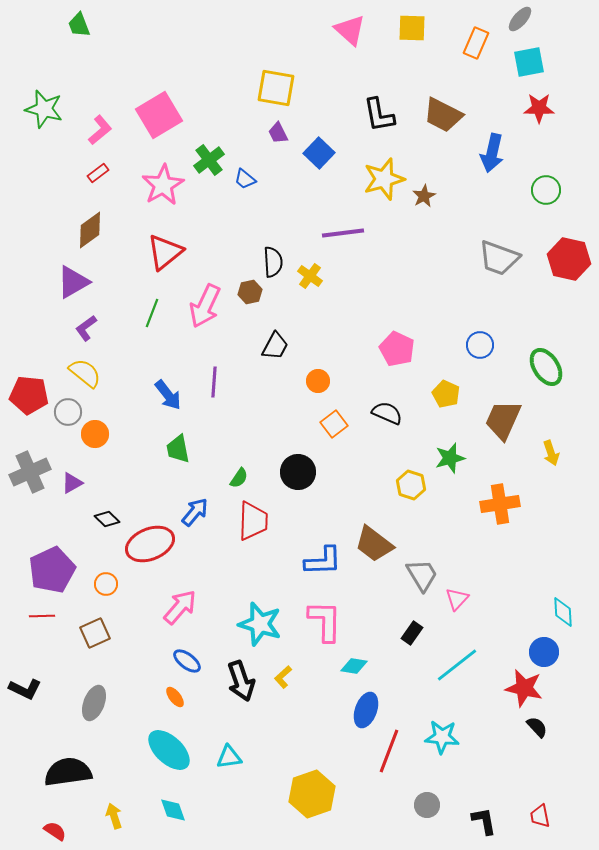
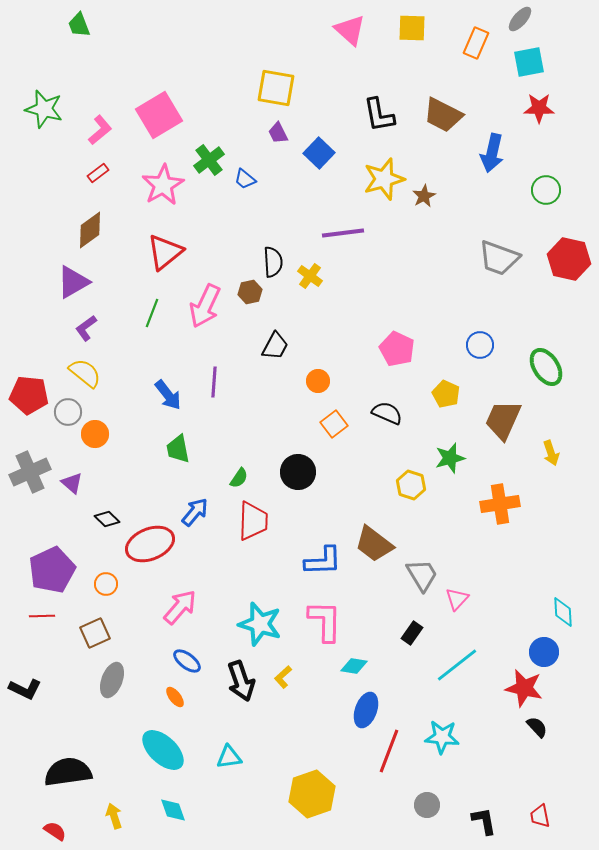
purple triangle at (72, 483): rotated 50 degrees counterclockwise
gray ellipse at (94, 703): moved 18 px right, 23 px up
cyan ellipse at (169, 750): moved 6 px left
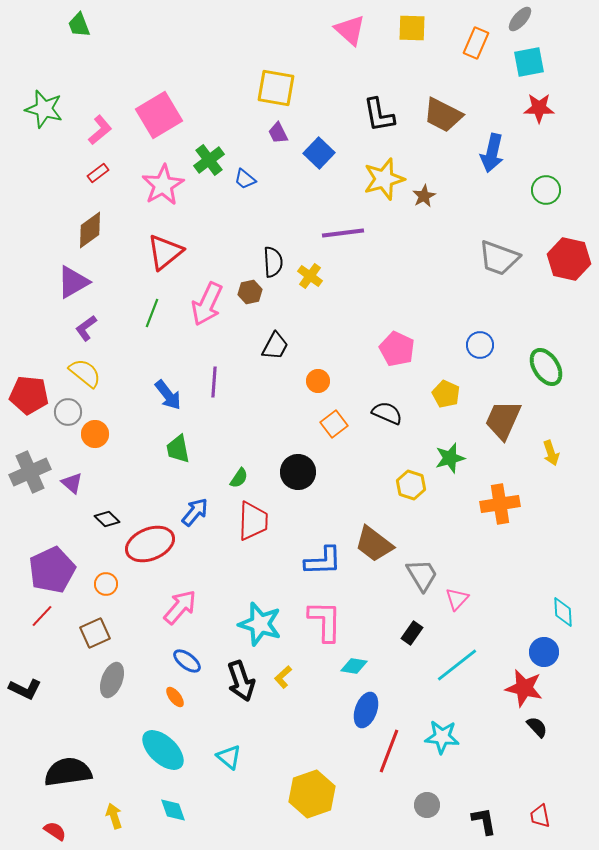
pink arrow at (205, 306): moved 2 px right, 2 px up
red line at (42, 616): rotated 45 degrees counterclockwise
cyan triangle at (229, 757): rotated 48 degrees clockwise
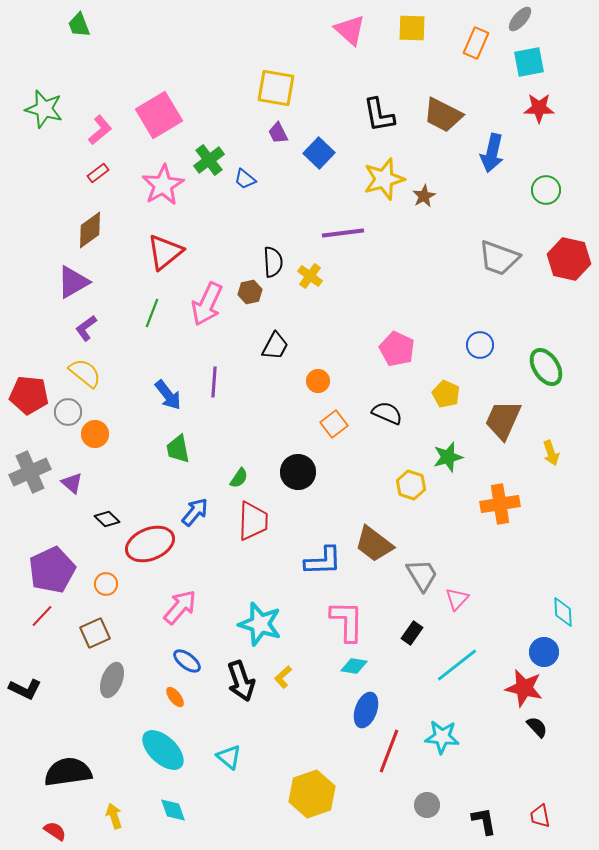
green star at (450, 458): moved 2 px left, 1 px up
pink L-shape at (325, 621): moved 22 px right
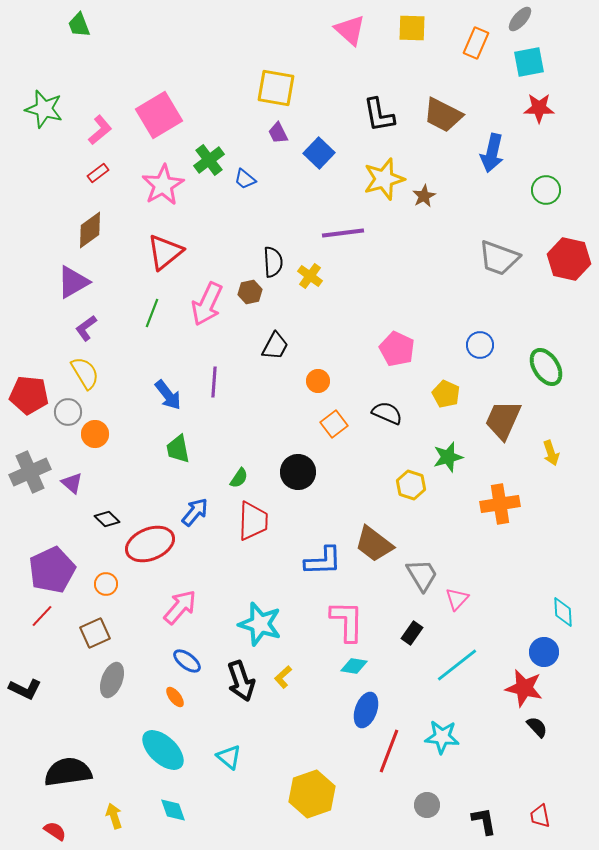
yellow semicircle at (85, 373): rotated 20 degrees clockwise
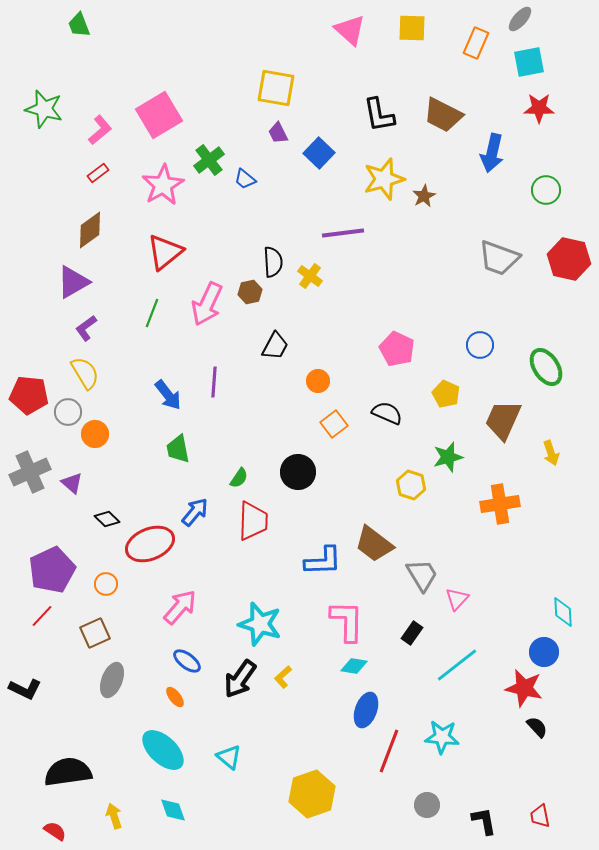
black arrow at (241, 681): moved 1 px left, 2 px up; rotated 54 degrees clockwise
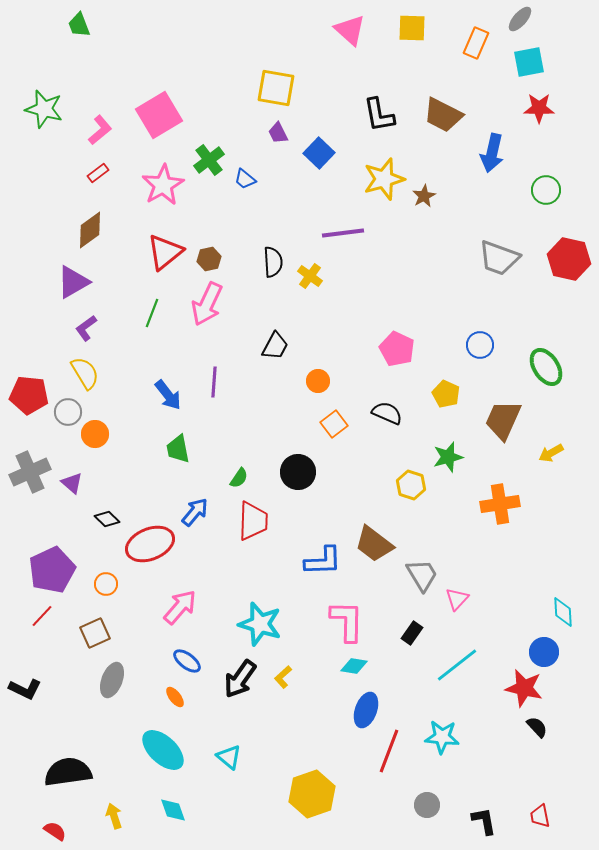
brown hexagon at (250, 292): moved 41 px left, 33 px up
yellow arrow at (551, 453): rotated 80 degrees clockwise
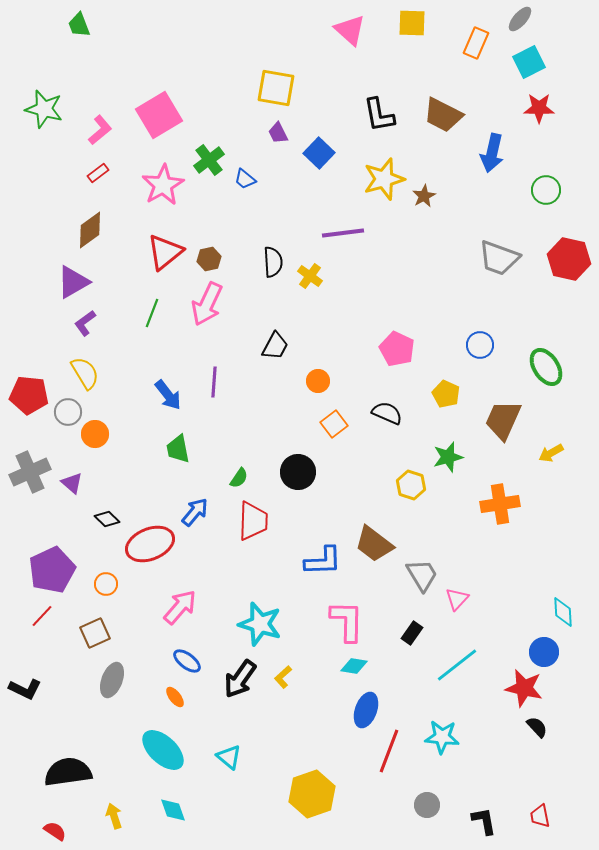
yellow square at (412, 28): moved 5 px up
cyan square at (529, 62): rotated 16 degrees counterclockwise
purple L-shape at (86, 328): moved 1 px left, 5 px up
